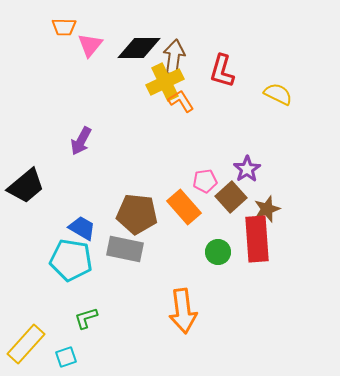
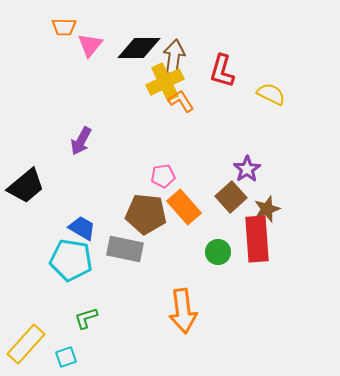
yellow semicircle: moved 7 px left
pink pentagon: moved 42 px left, 5 px up
brown pentagon: moved 9 px right
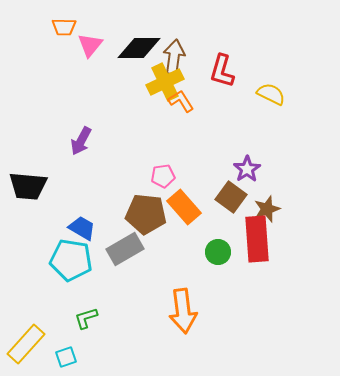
black trapezoid: moved 2 px right; rotated 45 degrees clockwise
brown square: rotated 12 degrees counterclockwise
gray rectangle: rotated 42 degrees counterclockwise
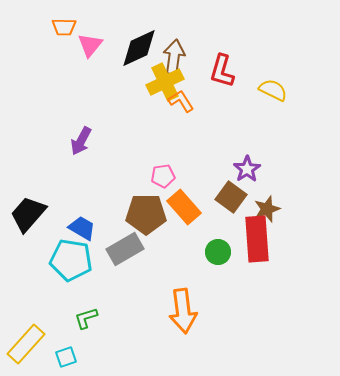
black diamond: rotated 24 degrees counterclockwise
yellow semicircle: moved 2 px right, 4 px up
black trapezoid: moved 28 px down; rotated 126 degrees clockwise
brown pentagon: rotated 6 degrees counterclockwise
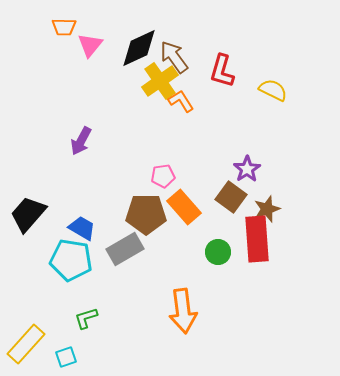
brown arrow: rotated 44 degrees counterclockwise
yellow cross: moved 5 px left, 1 px up; rotated 9 degrees counterclockwise
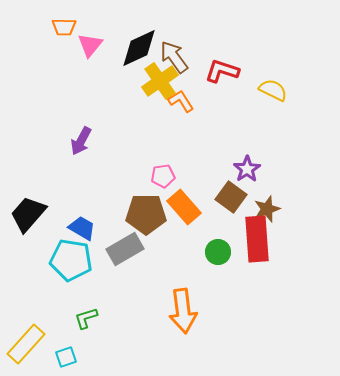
red L-shape: rotated 92 degrees clockwise
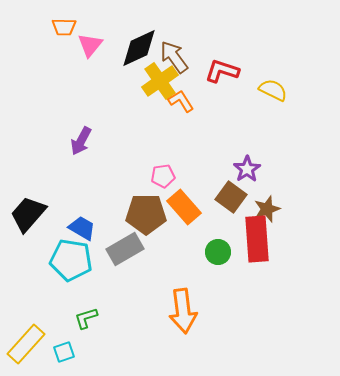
cyan square: moved 2 px left, 5 px up
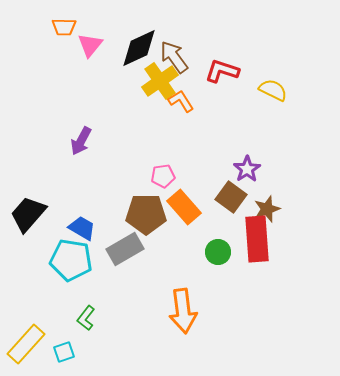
green L-shape: rotated 35 degrees counterclockwise
